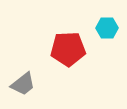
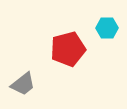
red pentagon: rotated 12 degrees counterclockwise
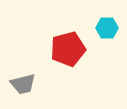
gray trapezoid: rotated 24 degrees clockwise
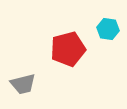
cyan hexagon: moved 1 px right, 1 px down; rotated 10 degrees clockwise
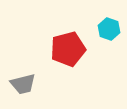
cyan hexagon: moved 1 px right; rotated 10 degrees clockwise
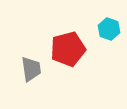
gray trapezoid: moved 8 px right, 15 px up; rotated 84 degrees counterclockwise
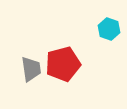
red pentagon: moved 5 px left, 15 px down
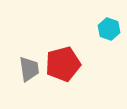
gray trapezoid: moved 2 px left
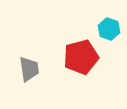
red pentagon: moved 18 px right, 7 px up
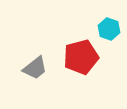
gray trapezoid: moved 6 px right, 1 px up; rotated 60 degrees clockwise
